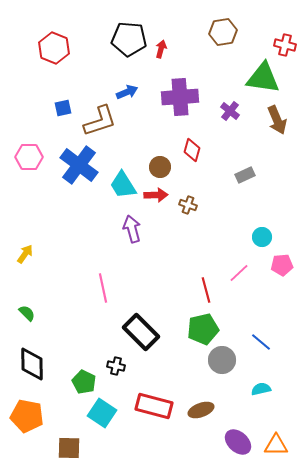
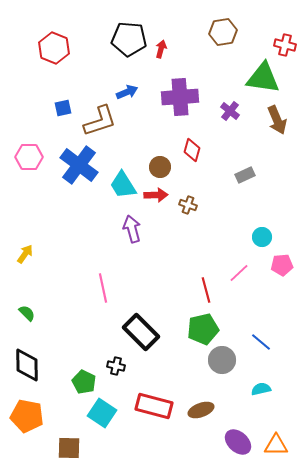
black diamond at (32, 364): moved 5 px left, 1 px down
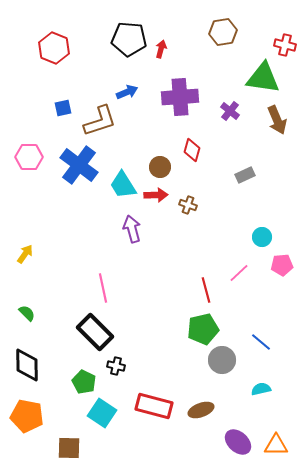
black rectangle at (141, 332): moved 46 px left
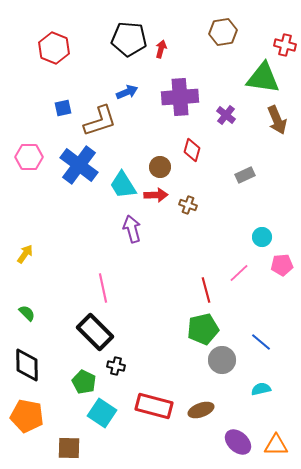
purple cross at (230, 111): moved 4 px left, 4 px down
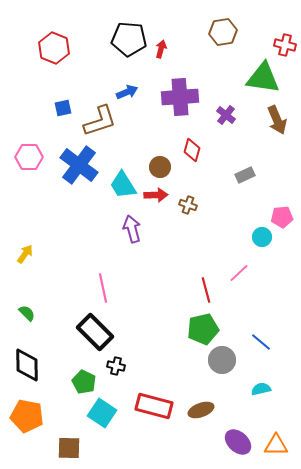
pink pentagon at (282, 265): moved 48 px up
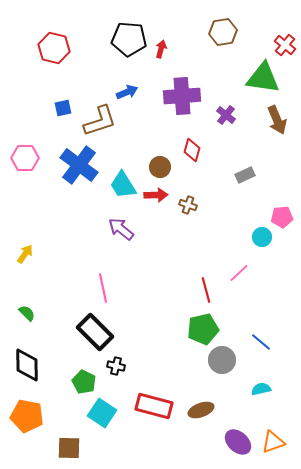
red cross at (285, 45): rotated 25 degrees clockwise
red hexagon at (54, 48): rotated 8 degrees counterclockwise
purple cross at (180, 97): moved 2 px right, 1 px up
pink hexagon at (29, 157): moved 4 px left, 1 px down
purple arrow at (132, 229): moved 11 px left; rotated 36 degrees counterclockwise
orange triangle at (276, 445): moved 3 px left, 3 px up; rotated 20 degrees counterclockwise
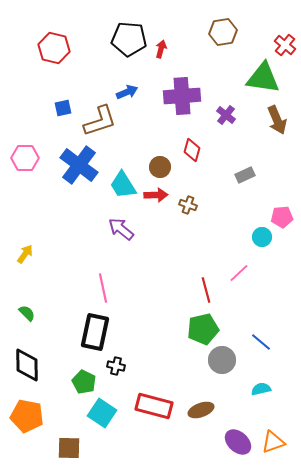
black rectangle at (95, 332): rotated 57 degrees clockwise
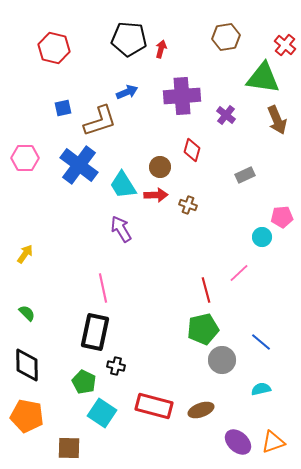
brown hexagon at (223, 32): moved 3 px right, 5 px down
purple arrow at (121, 229): rotated 20 degrees clockwise
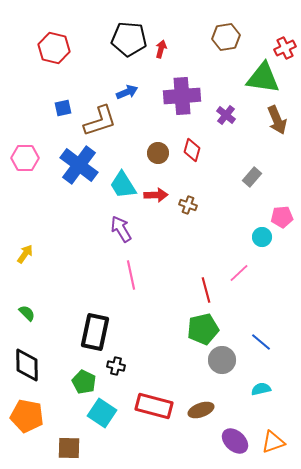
red cross at (285, 45): moved 3 px down; rotated 25 degrees clockwise
brown circle at (160, 167): moved 2 px left, 14 px up
gray rectangle at (245, 175): moved 7 px right, 2 px down; rotated 24 degrees counterclockwise
pink line at (103, 288): moved 28 px right, 13 px up
purple ellipse at (238, 442): moved 3 px left, 1 px up
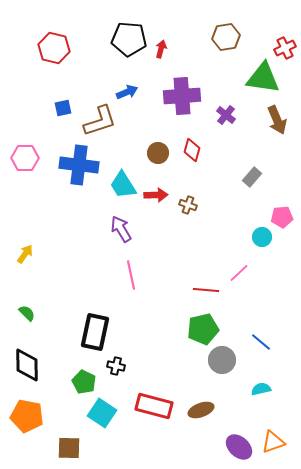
blue cross at (79, 165): rotated 30 degrees counterclockwise
red line at (206, 290): rotated 70 degrees counterclockwise
purple ellipse at (235, 441): moved 4 px right, 6 px down
